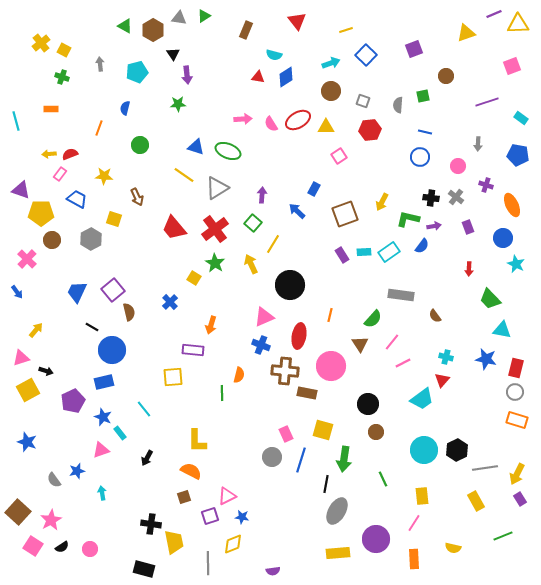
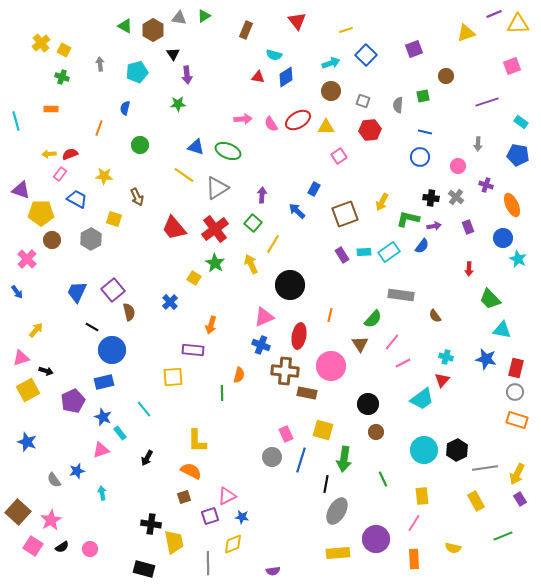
cyan rectangle at (521, 118): moved 4 px down
cyan star at (516, 264): moved 2 px right, 5 px up
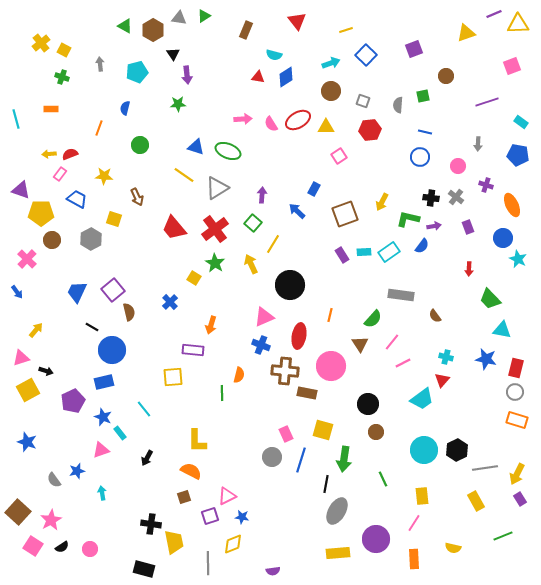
cyan line at (16, 121): moved 2 px up
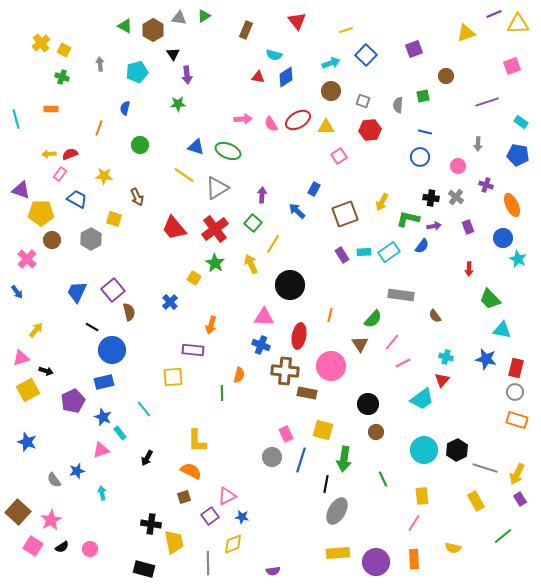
pink triangle at (264, 317): rotated 25 degrees clockwise
gray line at (485, 468): rotated 25 degrees clockwise
purple square at (210, 516): rotated 18 degrees counterclockwise
green line at (503, 536): rotated 18 degrees counterclockwise
purple circle at (376, 539): moved 23 px down
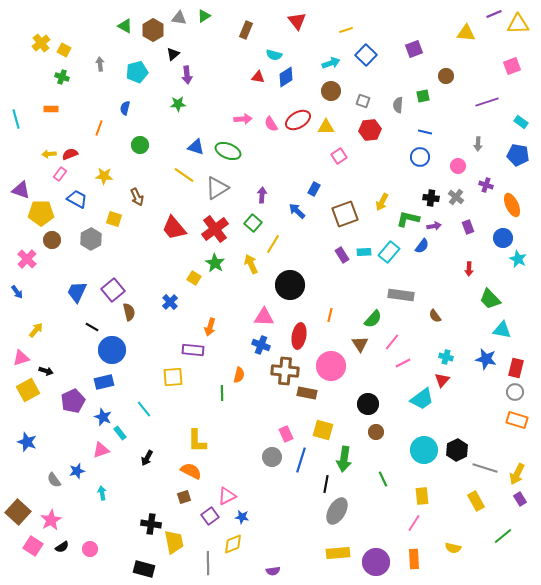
yellow triangle at (466, 33): rotated 24 degrees clockwise
black triangle at (173, 54): rotated 24 degrees clockwise
cyan rectangle at (389, 252): rotated 15 degrees counterclockwise
orange arrow at (211, 325): moved 1 px left, 2 px down
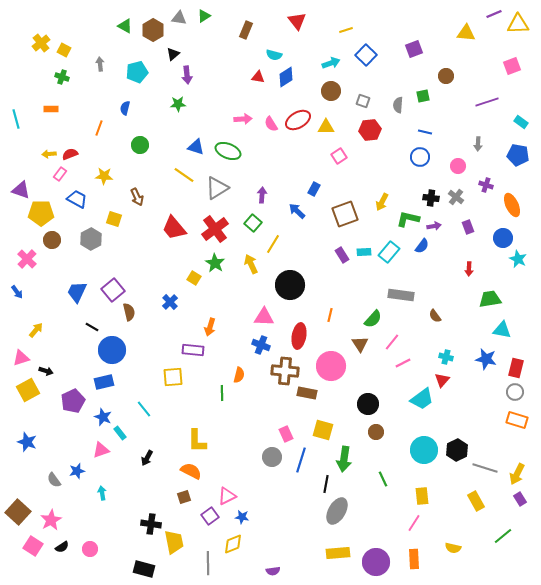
green trapezoid at (490, 299): rotated 125 degrees clockwise
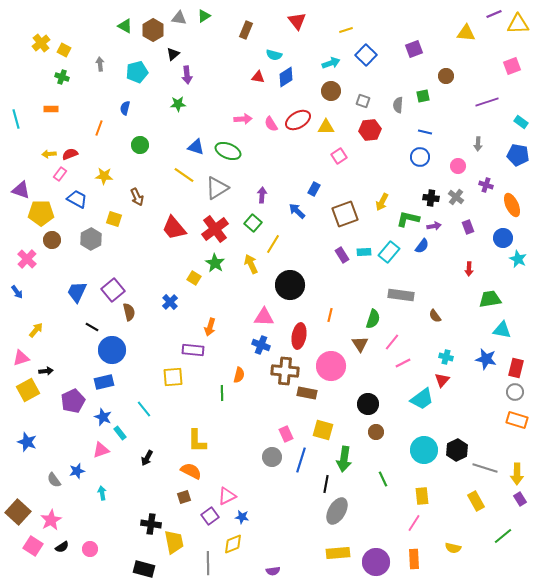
green semicircle at (373, 319): rotated 24 degrees counterclockwise
black arrow at (46, 371): rotated 24 degrees counterclockwise
yellow arrow at (517, 474): rotated 25 degrees counterclockwise
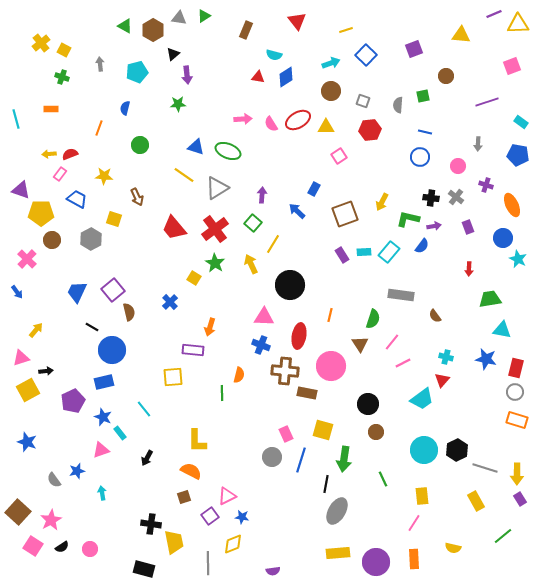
yellow triangle at (466, 33): moved 5 px left, 2 px down
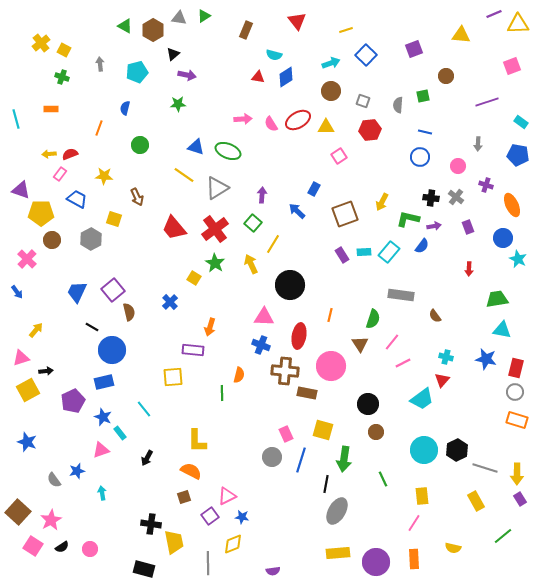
purple arrow at (187, 75): rotated 72 degrees counterclockwise
green trapezoid at (490, 299): moved 7 px right
